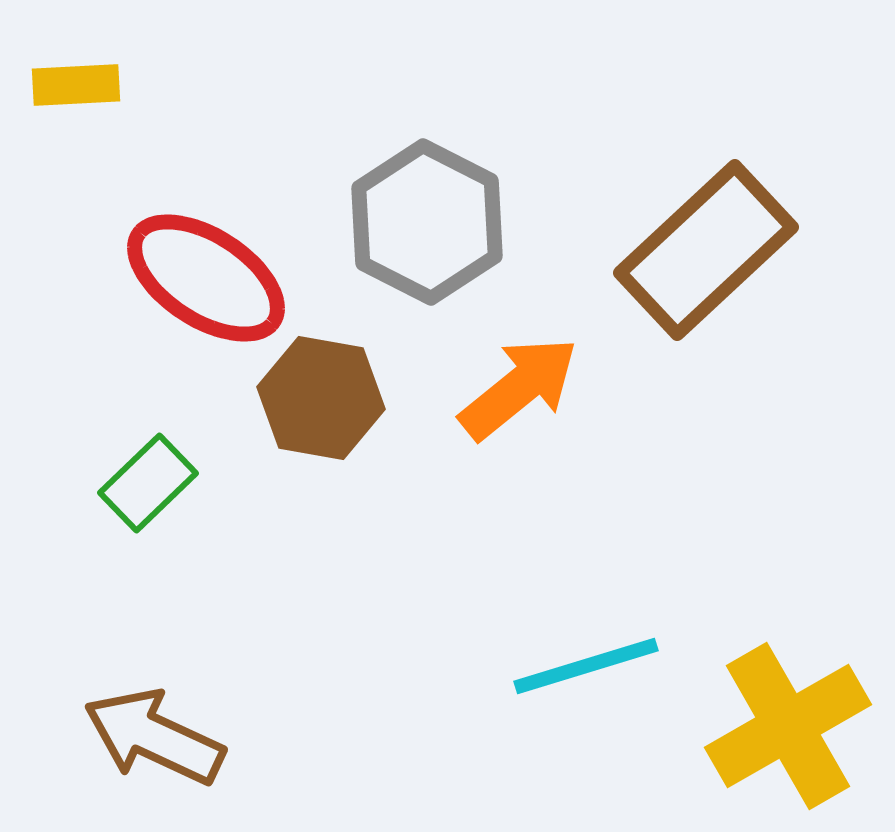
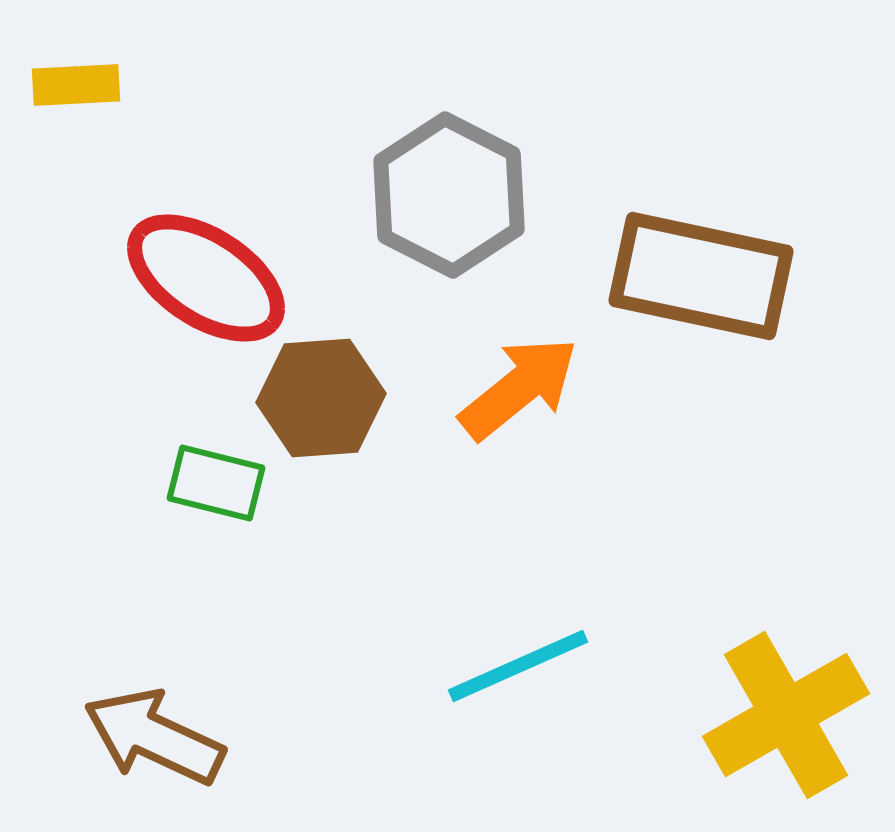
gray hexagon: moved 22 px right, 27 px up
brown rectangle: moved 5 px left, 26 px down; rotated 55 degrees clockwise
brown hexagon: rotated 14 degrees counterclockwise
green rectangle: moved 68 px right; rotated 58 degrees clockwise
cyan line: moved 68 px left; rotated 7 degrees counterclockwise
yellow cross: moved 2 px left, 11 px up
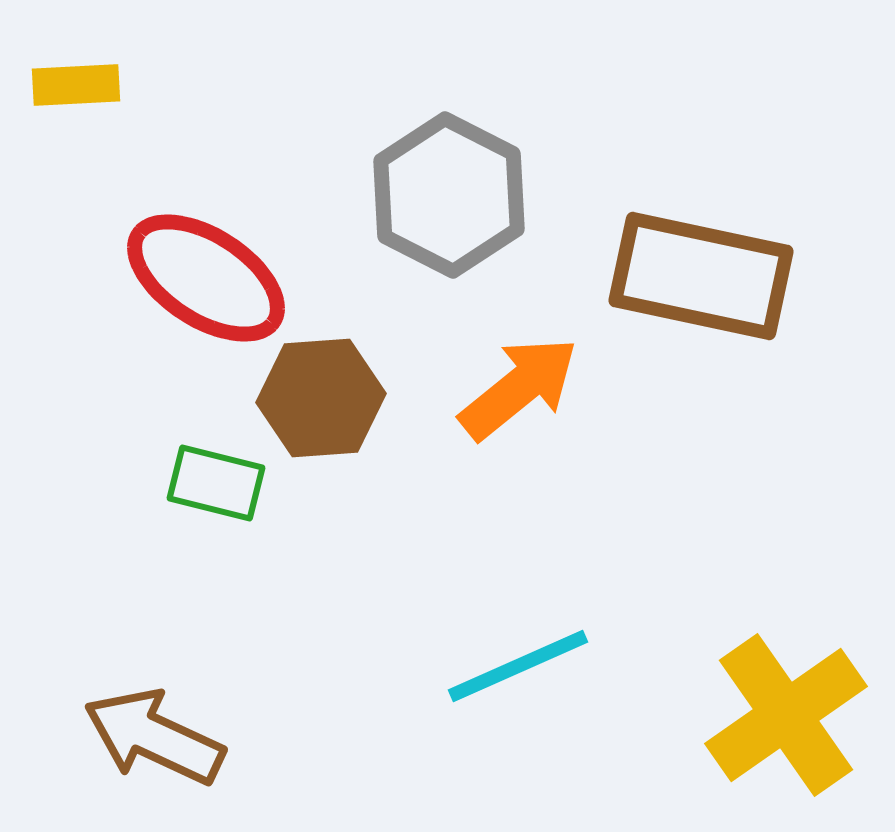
yellow cross: rotated 5 degrees counterclockwise
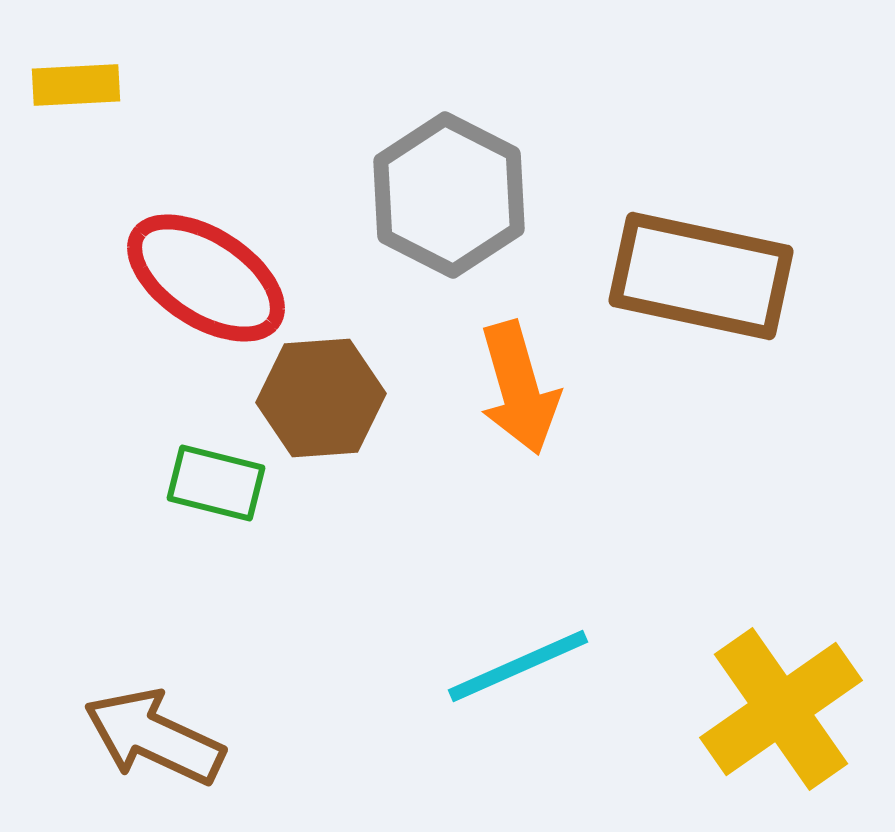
orange arrow: rotated 113 degrees clockwise
yellow cross: moved 5 px left, 6 px up
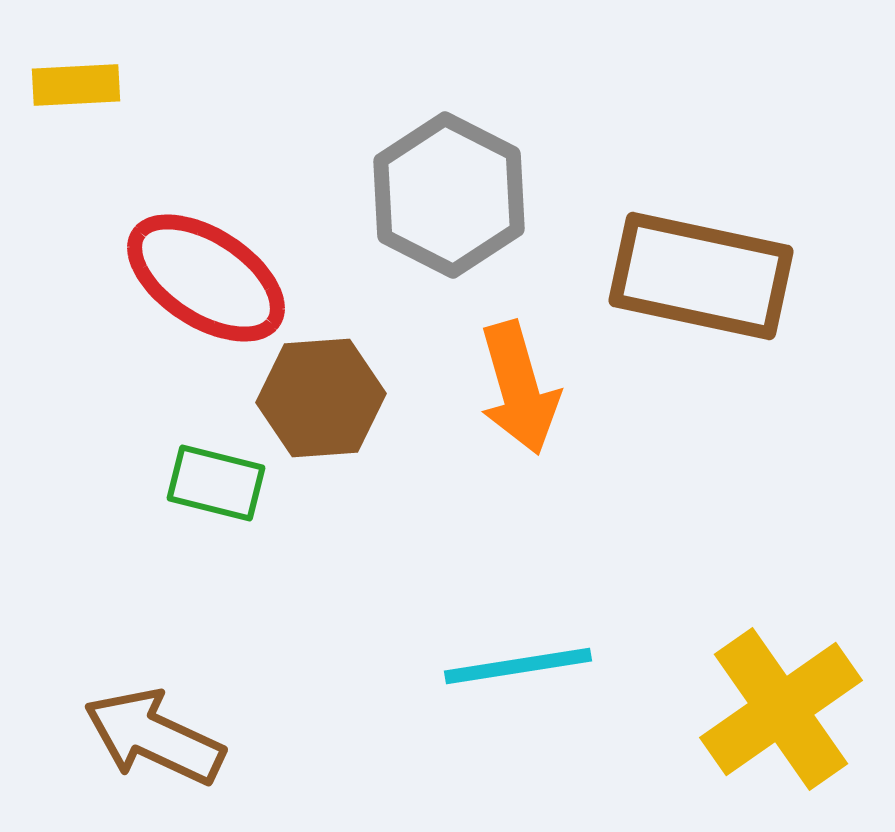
cyan line: rotated 15 degrees clockwise
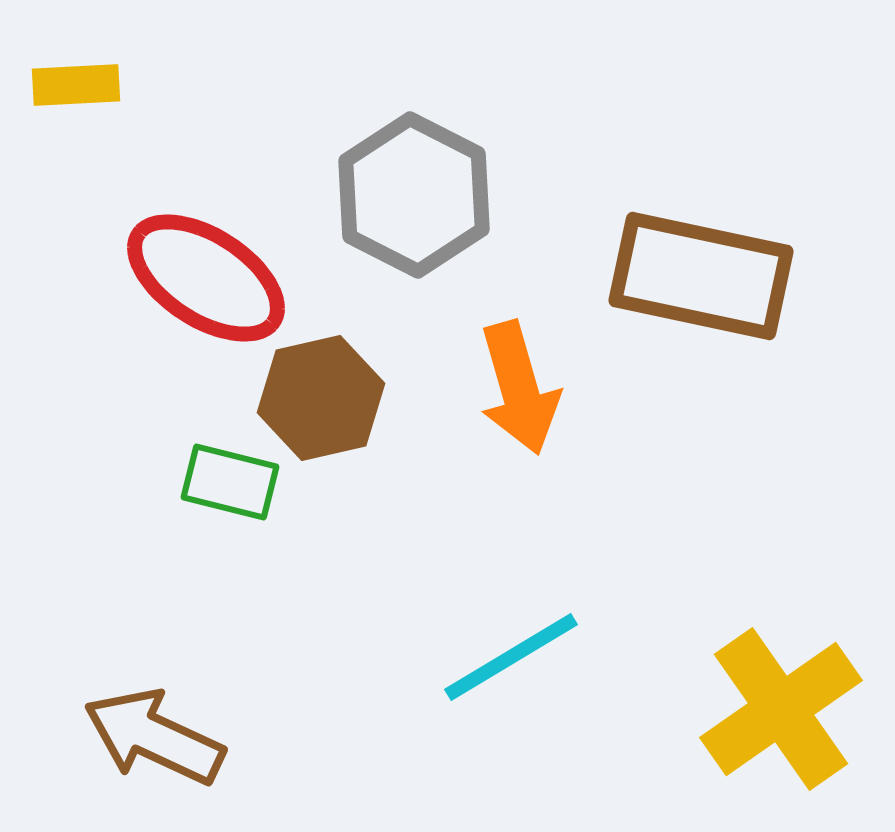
gray hexagon: moved 35 px left
brown hexagon: rotated 9 degrees counterclockwise
green rectangle: moved 14 px right, 1 px up
cyan line: moved 7 px left, 9 px up; rotated 22 degrees counterclockwise
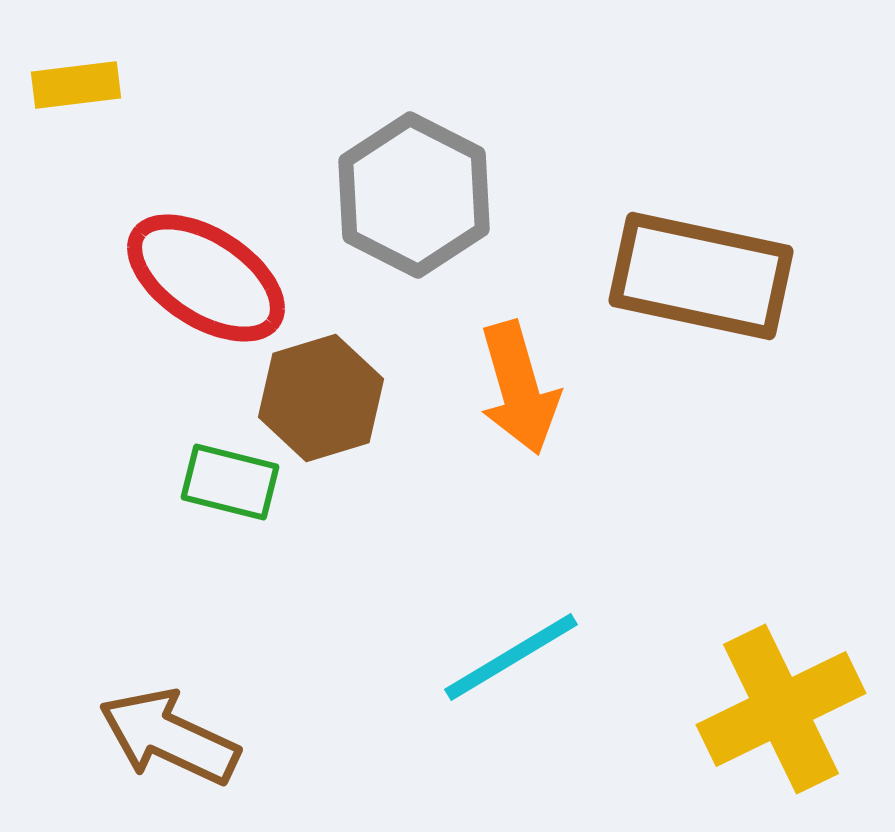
yellow rectangle: rotated 4 degrees counterclockwise
brown hexagon: rotated 4 degrees counterclockwise
yellow cross: rotated 9 degrees clockwise
brown arrow: moved 15 px right
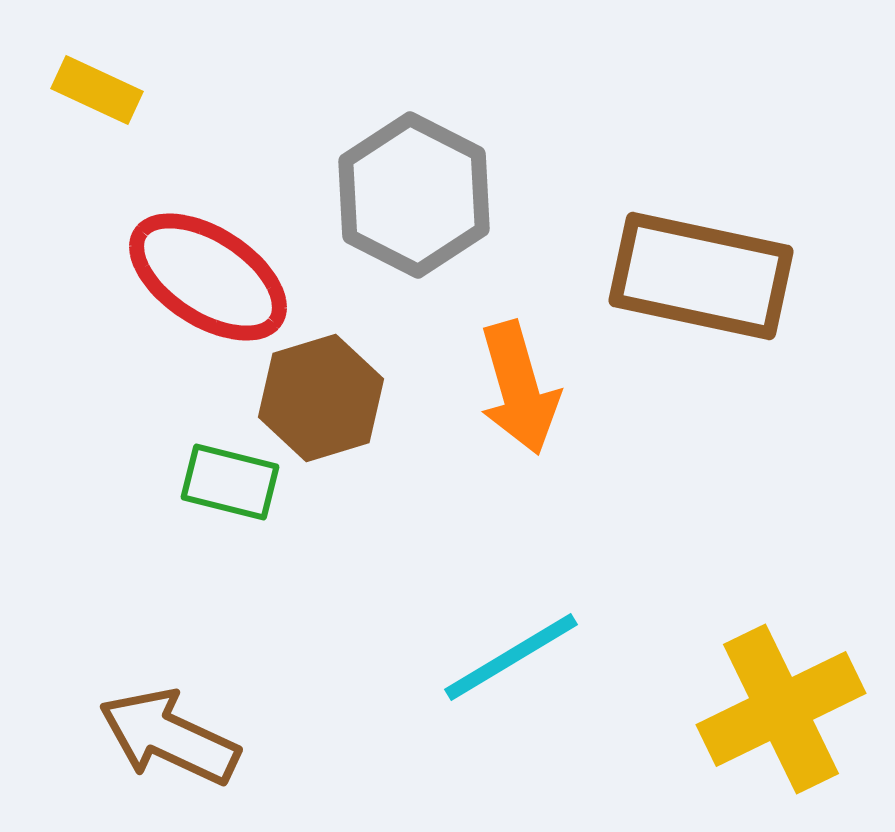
yellow rectangle: moved 21 px right, 5 px down; rotated 32 degrees clockwise
red ellipse: moved 2 px right, 1 px up
